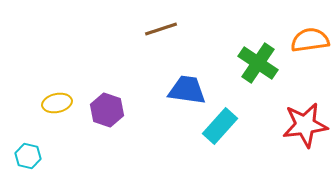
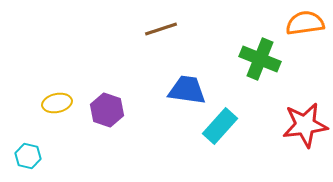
orange semicircle: moved 5 px left, 17 px up
green cross: moved 2 px right, 4 px up; rotated 12 degrees counterclockwise
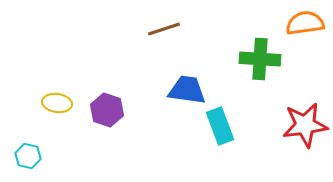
brown line: moved 3 px right
green cross: rotated 18 degrees counterclockwise
yellow ellipse: rotated 20 degrees clockwise
cyan rectangle: rotated 63 degrees counterclockwise
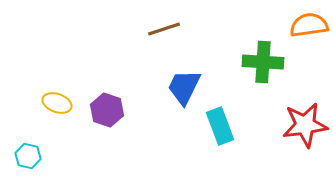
orange semicircle: moved 4 px right, 2 px down
green cross: moved 3 px right, 3 px down
blue trapezoid: moved 3 px left, 3 px up; rotated 72 degrees counterclockwise
yellow ellipse: rotated 12 degrees clockwise
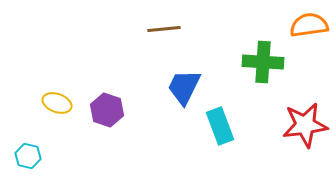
brown line: rotated 12 degrees clockwise
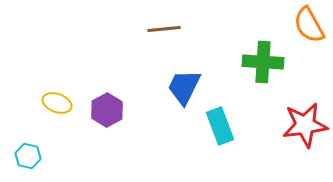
orange semicircle: rotated 111 degrees counterclockwise
purple hexagon: rotated 12 degrees clockwise
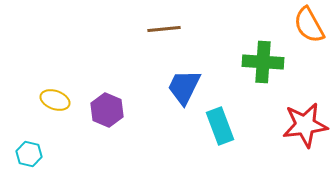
yellow ellipse: moved 2 px left, 3 px up
purple hexagon: rotated 8 degrees counterclockwise
cyan hexagon: moved 1 px right, 2 px up
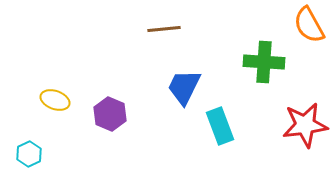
green cross: moved 1 px right
purple hexagon: moved 3 px right, 4 px down
cyan hexagon: rotated 20 degrees clockwise
